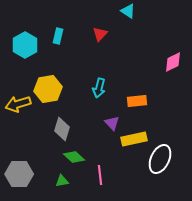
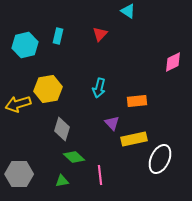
cyan hexagon: rotated 15 degrees clockwise
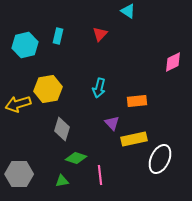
green diamond: moved 2 px right, 1 px down; rotated 25 degrees counterclockwise
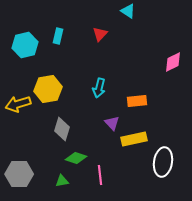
white ellipse: moved 3 px right, 3 px down; rotated 16 degrees counterclockwise
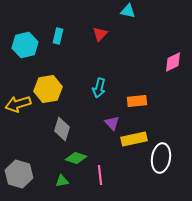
cyan triangle: rotated 21 degrees counterclockwise
white ellipse: moved 2 px left, 4 px up
gray hexagon: rotated 16 degrees clockwise
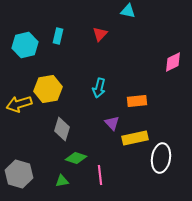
yellow arrow: moved 1 px right
yellow rectangle: moved 1 px right, 1 px up
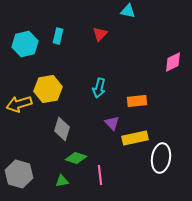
cyan hexagon: moved 1 px up
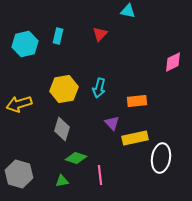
yellow hexagon: moved 16 px right
